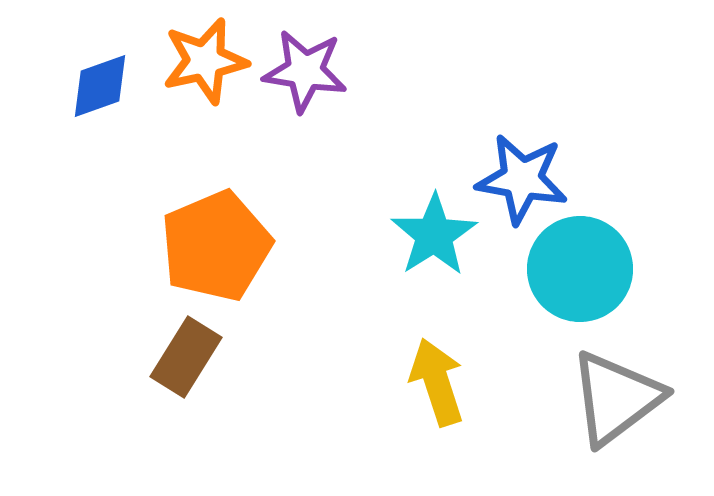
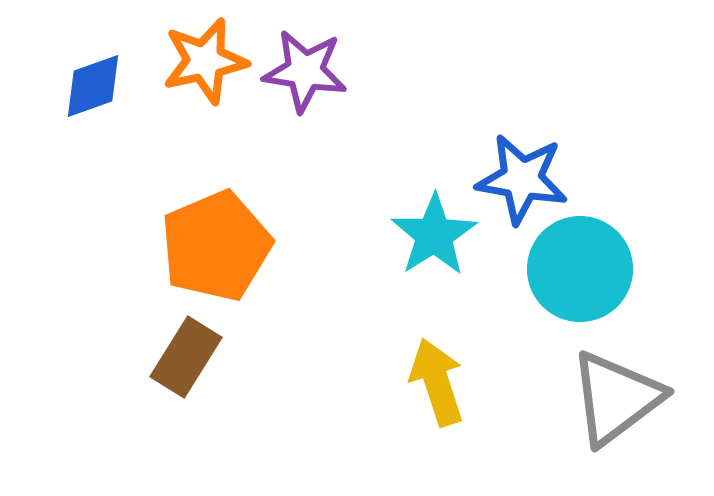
blue diamond: moved 7 px left
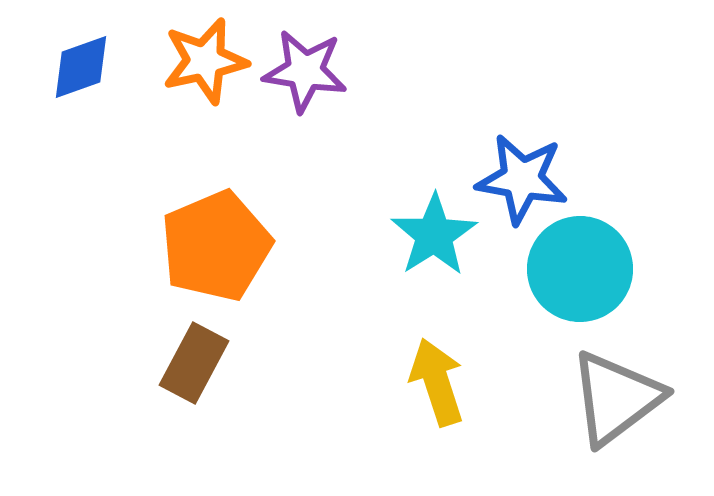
blue diamond: moved 12 px left, 19 px up
brown rectangle: moved 8 px right, 6 px down; rotated 4 degrees counterclockwise
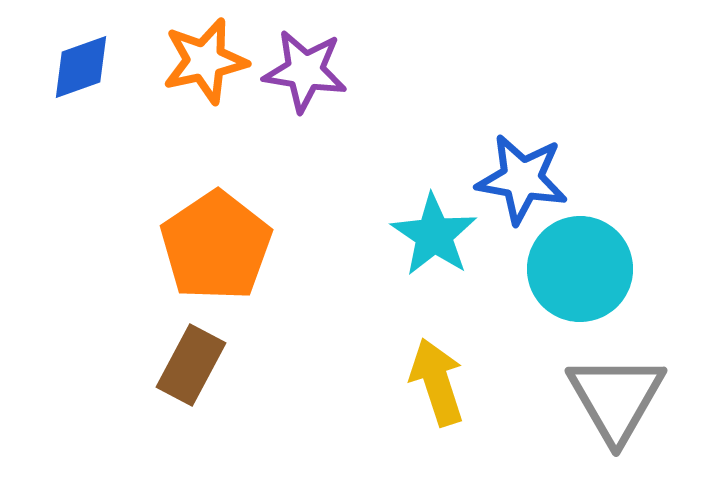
cyan star: rotated 6 degrees counterclockwise
orange pentagon: rotated 11 degrees counterclockwise
brown rectangle: moved 3 px left, 2 px down
gray triangle: rotated 23 degrees counterclockwise
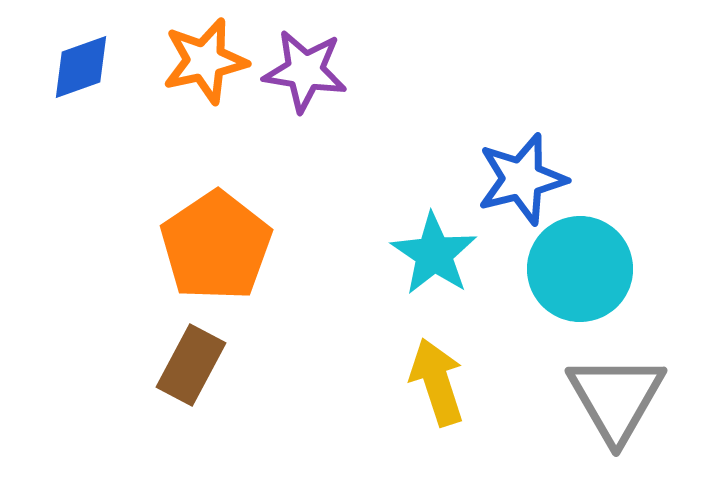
blue star: rotated 24 degrees counterclockwise
cyan star: moved 19 px down
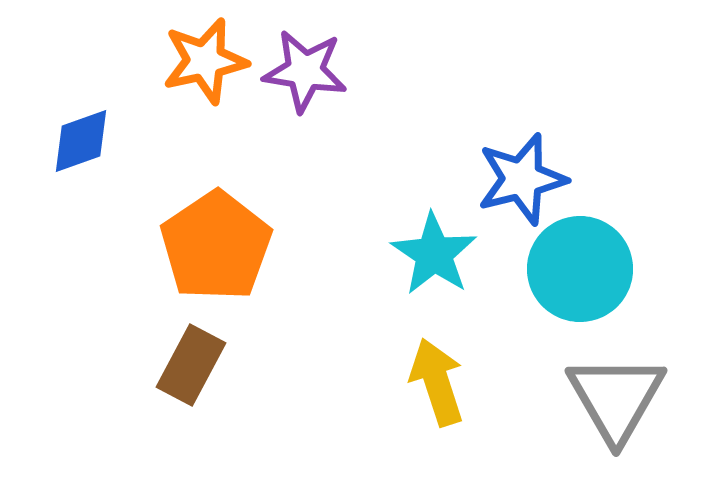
blue diamond: moved 74 px down
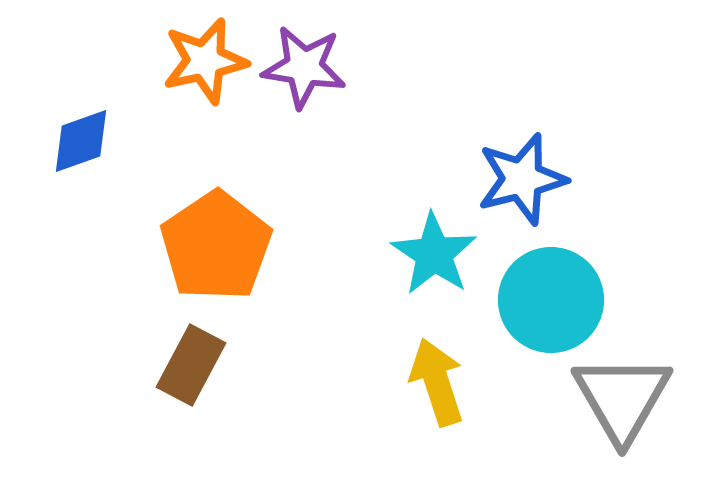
purple star: moved 1 px left, 4 px up
cyan circle: moved 29 px left, 31 px down
gray triangle: moved 6 px right
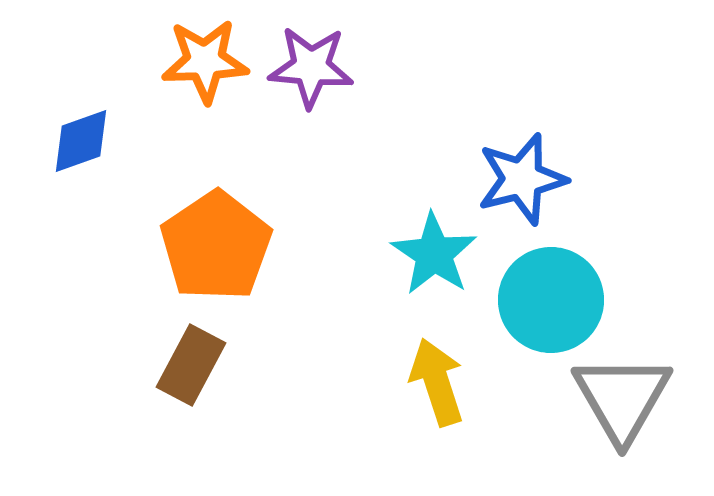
orange star: rotated 10 degrees clockwise
purple star: moved 7 px right; rotated 4 degrees counterclockwise
